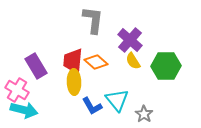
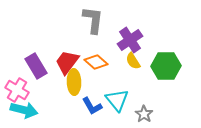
purple cross: rotated 15 degrees clockwise
red trapezoid: moved 6 px left, 1 px down; rotated 32 degrees clockwise
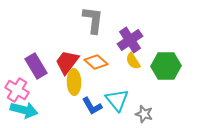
gray star: rotated 18 degrees counterclockwise
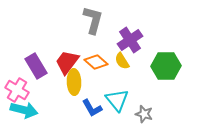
gray L-shape: rotated 8 degrees clockwise
yellow semicircle: moved 11 px left
blue L-shape: moved 2 px down
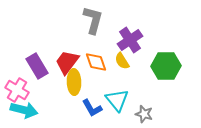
orange diamond: rotated 30 degrees clockwise
purple rectangle: moved 1 px right
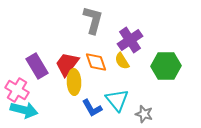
red trapezoid: moved 2 px down
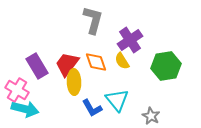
green hexagon: rotated 8 degrees counterclockwise
cyan arrow: moved 1 px right, 1 px up
gray star: moved 7 px right, 2 px down; rotated 12 degrees clockwise
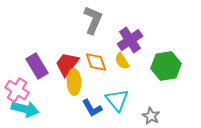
gray L-shape: rotated 8 degrees clockwise
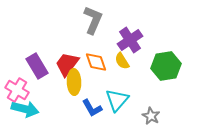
cyan triangle: rotated 20 degrees clockwise
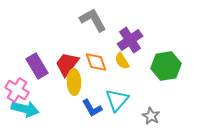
gray L-shape: rotated 52 degrees counterclockwise
